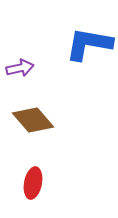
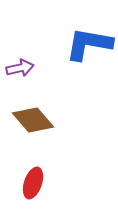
red ellipse: rotated 8 degrees clockwise
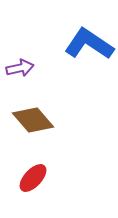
blue L-shape: rotated 24 degrees clockwise
red ellipse: moved 5 px up; rotated 24 degrees clockwise
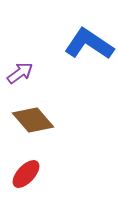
purple arrow: moved 5 px down; rotated 24 degrees counterclockwise
red ellipse: moved 7 px left, 4 px up
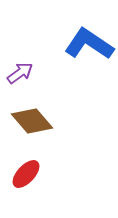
brown diamond: moved 1 px left, 1 px down
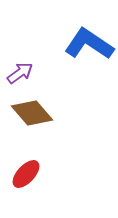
brown diamond: moved 8 px up
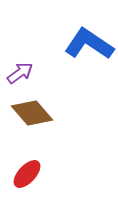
red ellipse: moved 1 px right
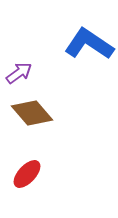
purple arrow: moved 1 px left
